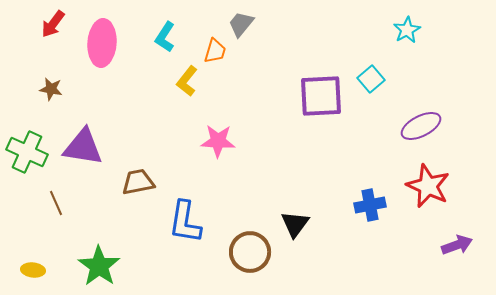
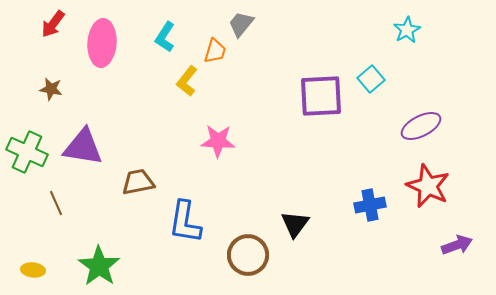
brown circle: moved 2 px left, 3 px down
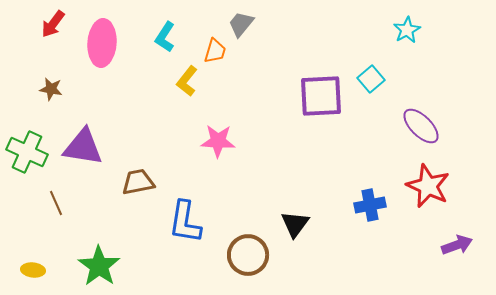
purple ellipse: rotated 72 degrees clockwise
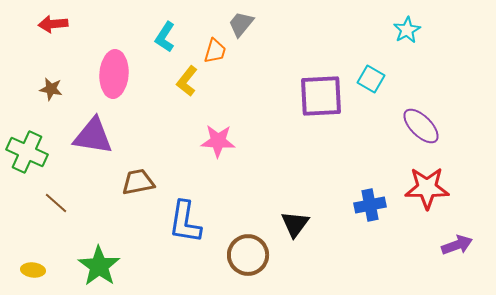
red arrow: rotated 48 degrees clockwise
pink ellipse: moved 12 px right, 31 px down
cyan square: rotated 20 degrees counterclockwise
purple triangle: moved 10 px right, 11 px up
red star: moved 1 px left, 2 px down; rotated 24 degrees counterclockwise
brown line: rotated 25 degrees counterclockwise
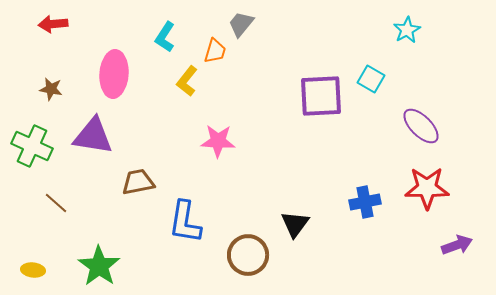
green cross: moved 5 px right, 6 px up
blue cross: moved 5 px left, 3 px up
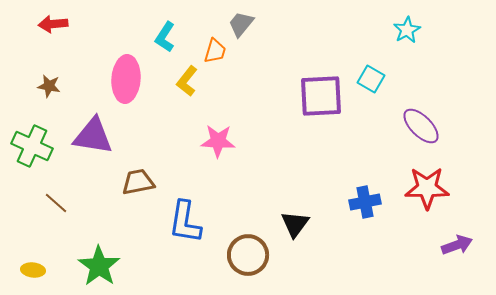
pink ellipse: moved 12 px right, 5 px down
brown star: moved 2 px left, 3 px up
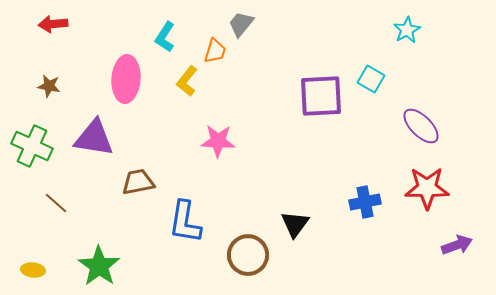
purple triangle: moved 1 px right, 2 px down
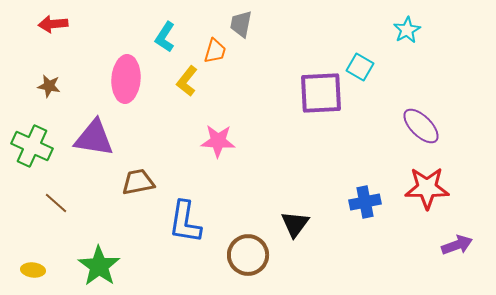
gray trapezoid: rotated 28 degrees counterclockwise
cyan square: moved 11 px left, 12 px up
purple square: moved 3 px up
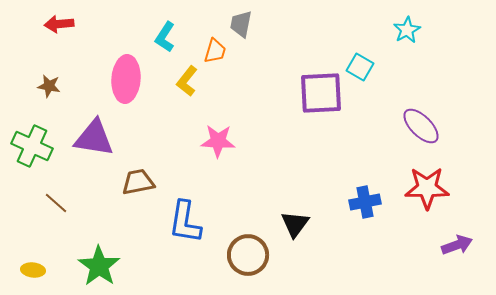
red arrow: moved 6 px right
